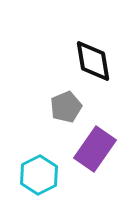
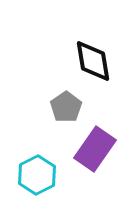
gray pentagon: rotated 12 degrees counterclockwise
cyan hexagon: moved 2 px left
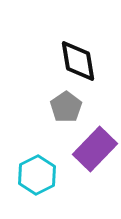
black diamond: moved 15 px left
purple rectangle: rotated 9 degrees clockwise
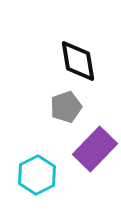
gray pentagon: rotated 16 degrees clockwise
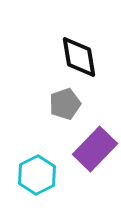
black diamond: moved 1 px right, 4 px up
gray pentagon: moved 1 px left, 3 px up
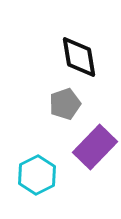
purple rectangle: moved 2 px up
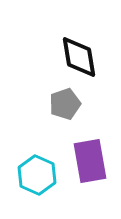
purple rectangle: moved 5 px left, 14 px down; rotated 54 degrees counterclockwise
cyan hexagon: rotated 9 degrees counterclockwise
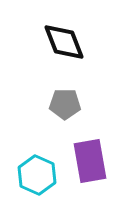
black diamond: moved 15 px left, 15 px up; rotated 12 degrees counterclockwise
gray pentagon: rotated 20 degrees clockwise
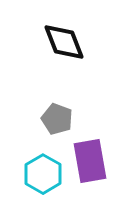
gray pentagon: moved 8 px left, 15 px down; rotated 20 degrees clockwise
cyan hexagon: moved 6 px right, 1 px up; rotated 6 degrees clockwise
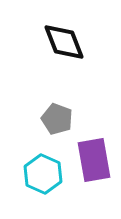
purple rectangle: moved 4 px right, 1 px up
cyan hexagon: rotated 6 degrees counterclockwise
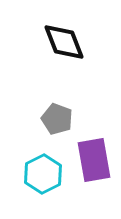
cyan hexagon: rotated 9 degrees clockwise
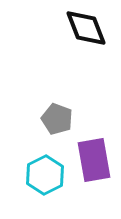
black diamond: moved 22 px right, 14 px up
cyan hexagon: moved 2 px right, 1 px down
